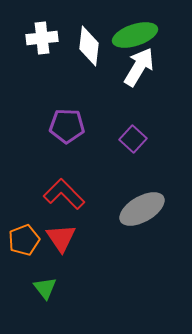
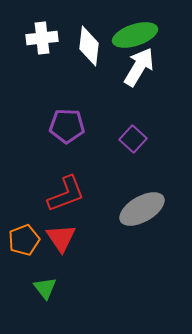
red L-shape: moved 2 px right; rotated 114 degrees clockwise
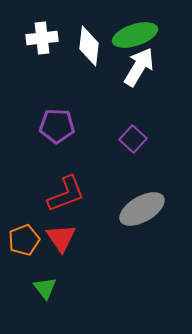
purple pentagon: moved 10 px left
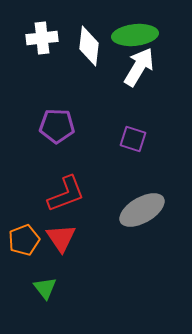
green ellipse: rotated 12 degrees clockwise
purple square: rotated 24 degrees counterclockwise
gray ellipse: moved 1 px down
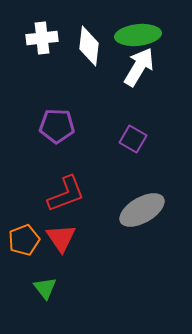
green ellipse: moved 3 px right
purple square: rotated 12 degrees clockwise
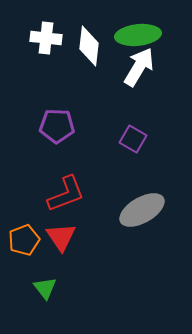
white cross: moved 4 px right; rotated 12 degrees clockwise
red triangle: moved 1 px up
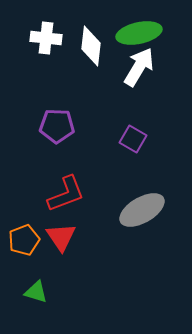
green ellipse: moved 1 px right, 2 px up; rotated 6 degrees counterclockwise
white diamond: moved 2 px right
green triangle: moved 9 px left, 4 px down; rotated 35 degrees counterclockwise
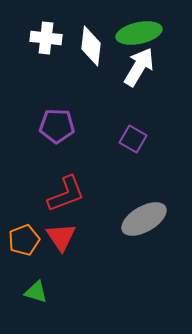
gray ellipse: moved 2 px right, 9 px down
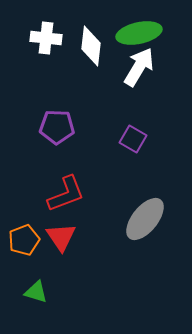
purple pentagon: moved 1 px down
gray ellipse: moved 1 px right; rotated 21 degrees counterclockwise
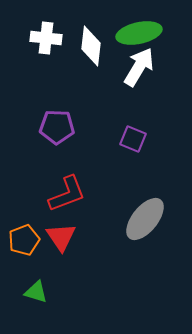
purple square: rotated 8 degrees counterclockwise
red L-shape: moved 1 px right
